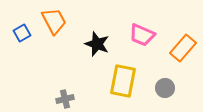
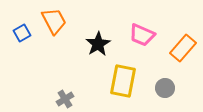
black star: moved 1 px right; rotated 20 degrees clockwise
gray cross: rotated 18 degrees counterclockwise
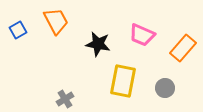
orange trapezoid: moved 2 px right
blue square: moved 4 px left, 3 px up
black star: rotated 30 degrees counterclockwise
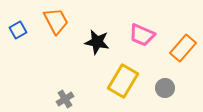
black star: moved 1 px left, 2 px up
yellow rectangle: rotated 20 degrees clockwise
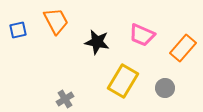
blue square: rotated 18 degrees clockwise
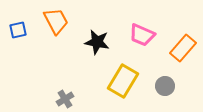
gray circle: moved 2 px up
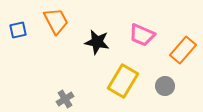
orange rectangle: moved 2 px down
